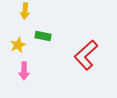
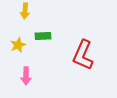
green rectangle: rotated 14 degrees counterclockwise
red L-shape: moved 3 px left; rotated 24 degrees counterclockwise
pink arrow: moved 2 px right, 5 px down
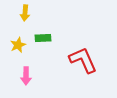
yellow arrow: moved 2 px down
green rectangle: moved 2 px down
red L-shape: moved 5 px down; rotated 132 degrees clockwise
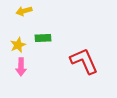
yellow arrow: moved 1 px left, 2 px up; rotated 70 degrees clockwise
red L-shape: moved 1 px right, 1 px down
pink arrow: moved 5 px left, 9 px up
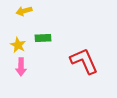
yellow star: rotated 21 degrees counterclockwise
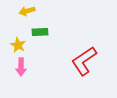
yellow arrow: moved 3 px right
green rectangle: moved 3 px left, 6 px up
red L-shape: rotated 100 degrees counterclockwise
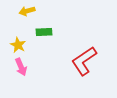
green rectangle: moved 4 px right
pink arrow: rotated 24 degrees counterclockwise
